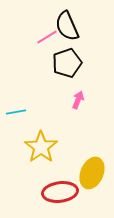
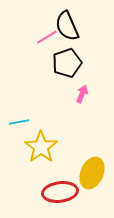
pink arrow: moved 4 px right, 6 px up
cyan line: moved 3 px right, 10 px down
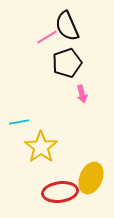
pink arrow: rotated 144 degrees clockwise
yellow ellipse: moved 1 px left, 5 px down
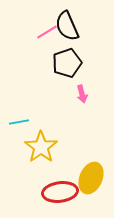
pink line: moved 5 px up
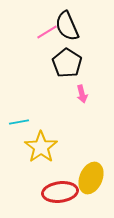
black pentagon: rotated 20 degrees counterclockwise
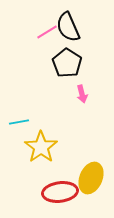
black semicircle: moved 1 px right, 1 px down
